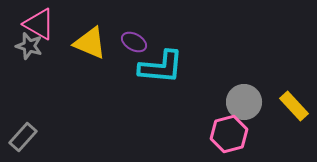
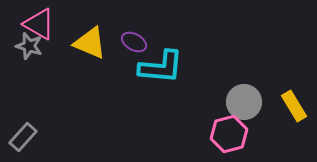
yellow rectangle: rotated 12 degrees clockwise
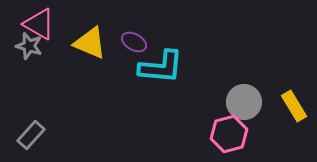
gray rectangle: moved 8 px right, 2 px up
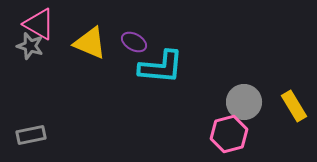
gray star: moved 1 px right
gray rectangle: rotated 36 degrees clockwise
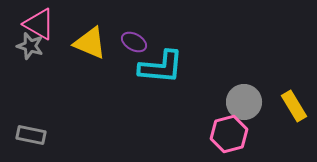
gray rectangle: rotated 24 degrees clockwise
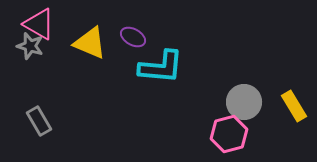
purple ellipse: moved 1 px left, 5 px up
gray rectangle: moved 8 px right, 14 px up; rotated 48 degrees clockwise
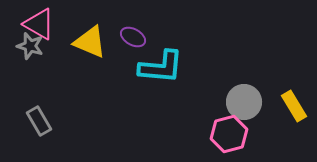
yellow triangle: moved 1 px up
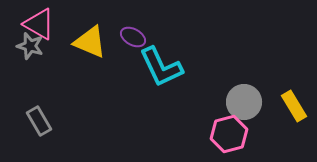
cyan L-shape: rotated 60 degrees clockwise
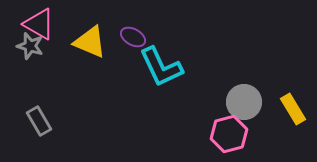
yellow rectangle: moved 1 px left, 3 px down
